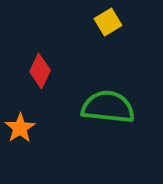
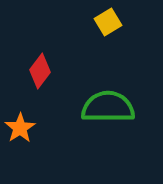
red diamond: rotated 12 degrees clockwise
green semicircle: rotated 6 degrees counterclockwise
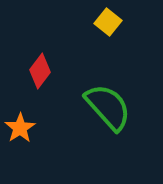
yellow square: rotated 20 degrees counterclockwise
green semicircle: rotated 48 degrees clockwise
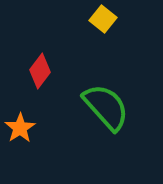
yellow square: moved 5 px left, 3 px up
green semicircle: moved 2 px left
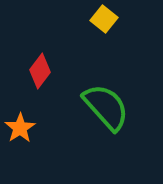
yellow square: moved 1 px right
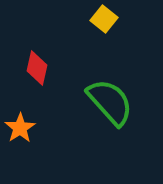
red diamond: moved 3 px left, 3 px up; rotated 24 degrees counterclockwise
green semicircle: moved 4 px right, 5 px up
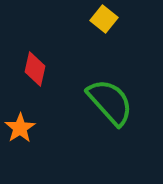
red diamond: moved 2 px left, 1 px down
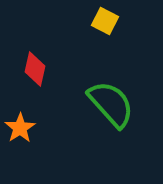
yellow square: moved 1 px right, 2 px down; rotated 12 degrees counterclockwise
green semicircle: moved 1 px right, 2 px down
